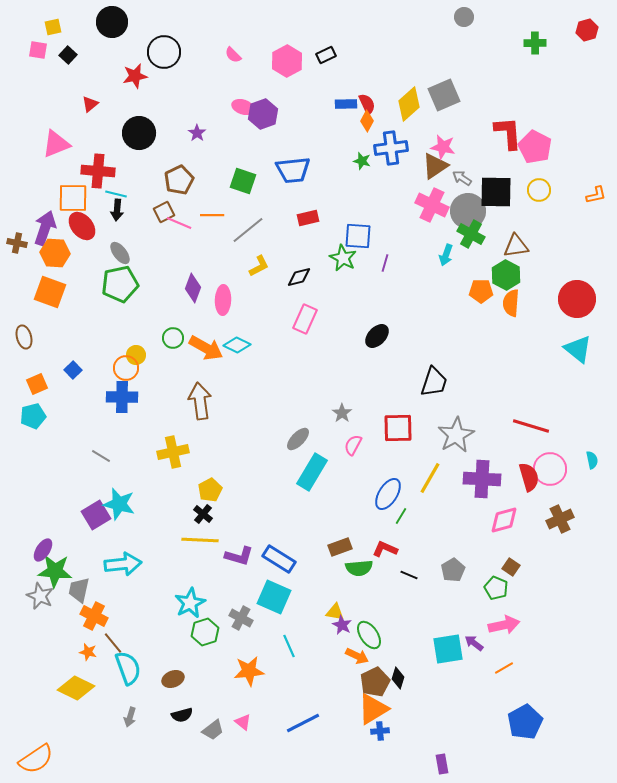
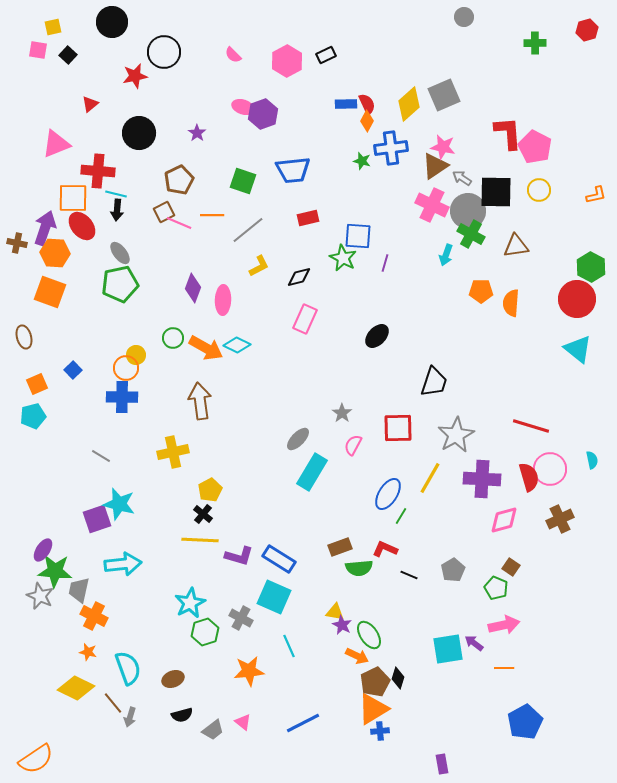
green hexagon at (506, 275): moved 85 px right, 8 px up
purple square at (96, 515): moved 1 px right, 4 px down; rotated 12 degrees clockwise
brown line at (113, 643): moved 60 px down
orange line at (504, 668): rotated 30 degrees clockwise
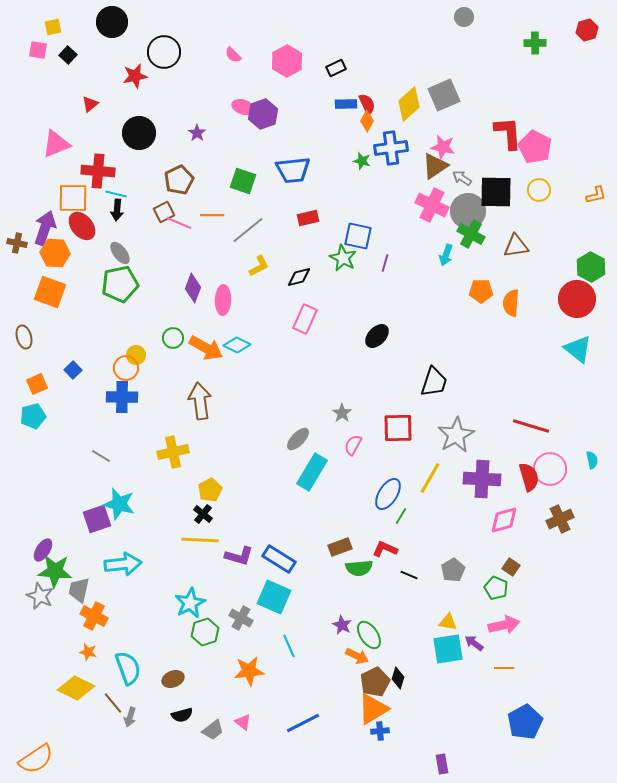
black rectangle at (326, 55): moved 10 px right, 13 px down
blue square at (358, 236): rotated 8 degrees clockwise
yellow triangle at (335, 612): moved 113 px right, 10 px down
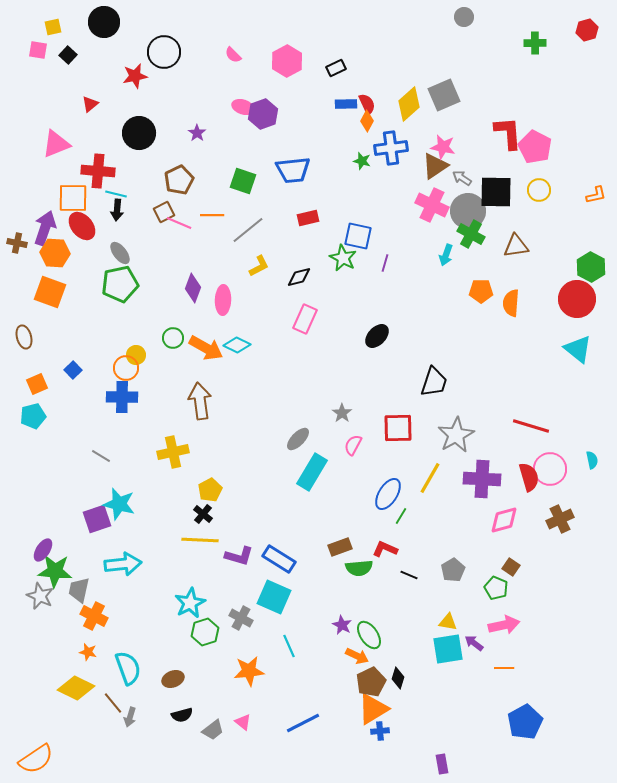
black circle at (112, 22): moved 8 px left
brown pentagon at (375, 682): moved 4 px left
